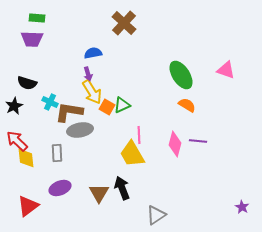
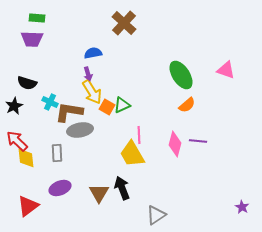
orange semicircle: rotated 108 degrees clockwise
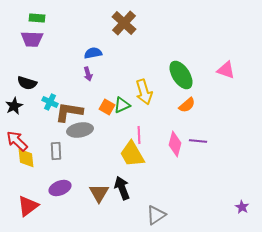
yellow arrow: moved 52 px right; rotated 15 degrees clockwise
gray rectangle: moved 1 px left, 2 px up
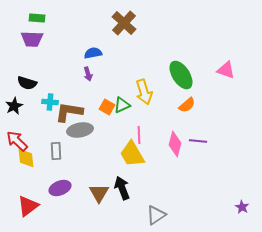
cyan cross: rotated 21 degrees counterclockwise
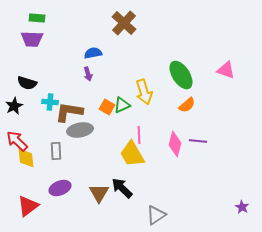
black arrow: rotated 25 degrees counterclockwise
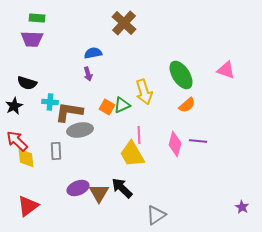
purple ellipse: moved 18 px right
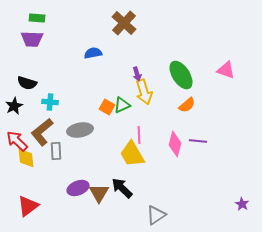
purple arrow: moved 49 px right
brown L-shape: moved 27 px left, 20 px down; rotated 48 degrees counterclockwise
purple star: moved 3 px up
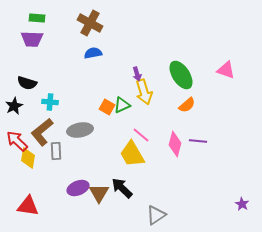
brown cross: moved 34 px left; rotated 15 degrees counterclockwise
pink line: moved 2 px right; rotated 48 degrees counterclockwise
yellow diamond: moved 2 px right; rotated 15 degrees clockwise
red triangle: rotated 45 degrees clockwise
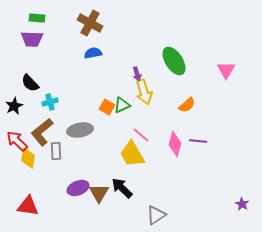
pink triangle: rotated 42 degrees clockwise
green ellipse: moved 7 px left, 14 px up
black semicircle: moved 3 px right; rotated 30 degrees clockwise
cyan cross: rotated 21 degrees counterclockwise
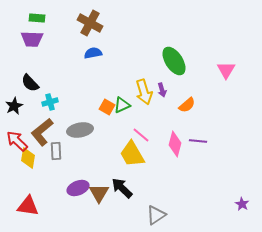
purple arrow: moved 25 px right, 16 px down
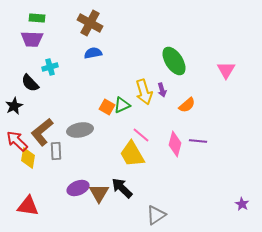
cyan cross: moved 35 px up
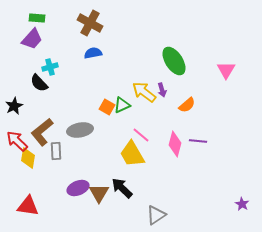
purple trapezoid: rotated 50 degrees counterclockwise
black semicircle: moved 9 px right
yellow arrow: rotated 145 degrees clockwise
